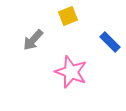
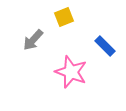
yellow square: moved 4 px left, 1 px down
blue rectangle: moved 5 px left, 4 px down
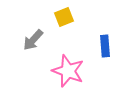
blue rectangle: rotated 40 degrees clockwise
pink star: moved 3 px left, 1 px up
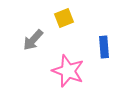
yellow square: moved 1 px down
blue rectangle: moved 1 px left, 1 px down
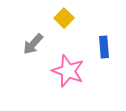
yellow square: rotated 24 degrees counterclockwise
gray arrow: moved 4 px down
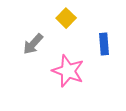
yellow square: moved 2 px right
blue rectangle: moved 3 px up
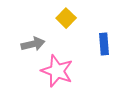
gray arrow: rotated 145 degrees counterclockwise
pink star: moved 11 px left
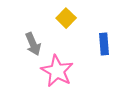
gray arrow: rotated 80 degrees clockwise
pink star: rotated 8 degrees clockwise
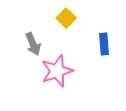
pink star: rotated 24 degrees clockwise
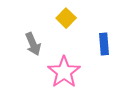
pink star: moved 7 px right, 1 px down; rotated 16 degrees counterclockwise
